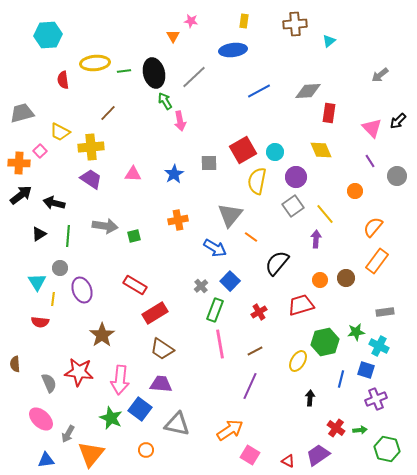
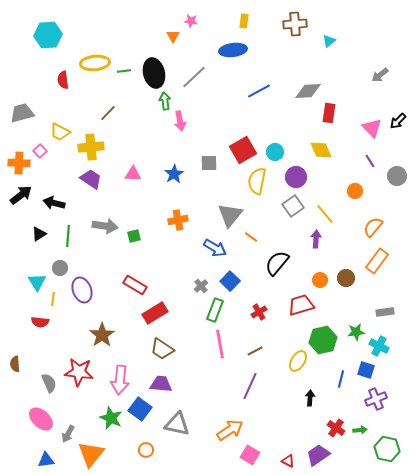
green arrow at (165, 101): rotated 24 degrees clockwise
green hexagon at (325, 342): moved 2 px left, 2 px up
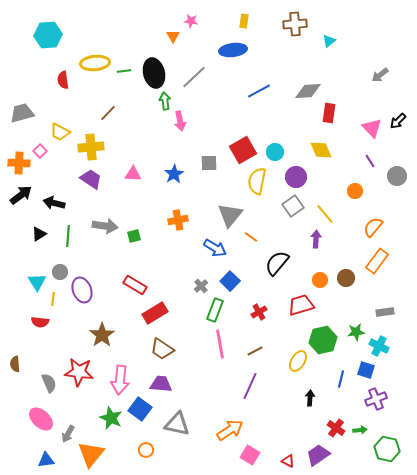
gray circle at (60, 268): moved 4 px down
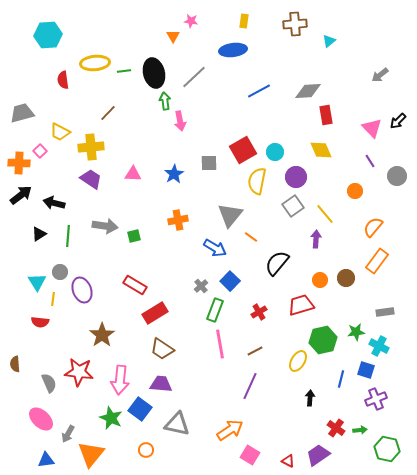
red rectangle at (329, 113): moved 3 px left, 2 px down; rotated 18 degrees counterclockwise
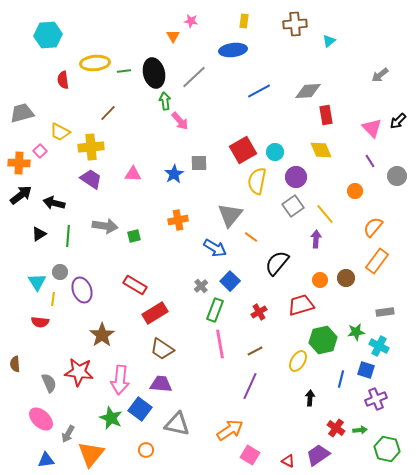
pink arrow at (180, 121): rotated 30 degrees counterclockwise
gray square at (209, 163): moved 10 px left
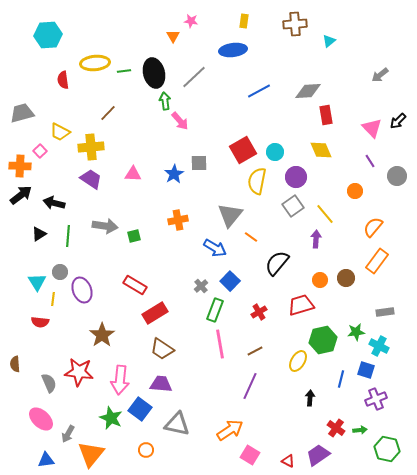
orange cross at (19, 163): moved 1 px right, 3 px down
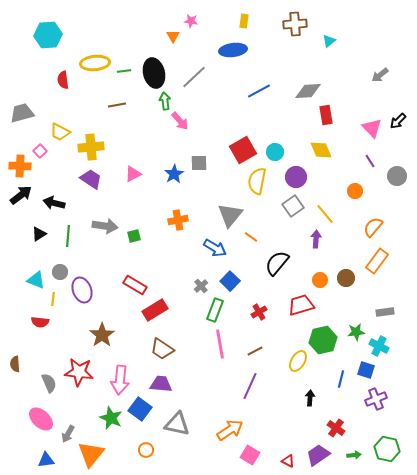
brown line at (108, 113): moved 9 px right, 8 px up; rotated 36 degrees clockwise
pink triangle at (133, 174): rotated 30 degrees counterclockwise
cyan triangle at (37, 282): moved 1 px left, 2 px up; rotated 36 degrees counterclockwise
red rectangle at (155, 313): moved 3 px up
green arrow at (360, 430): moved 6 px left, 25 px down
